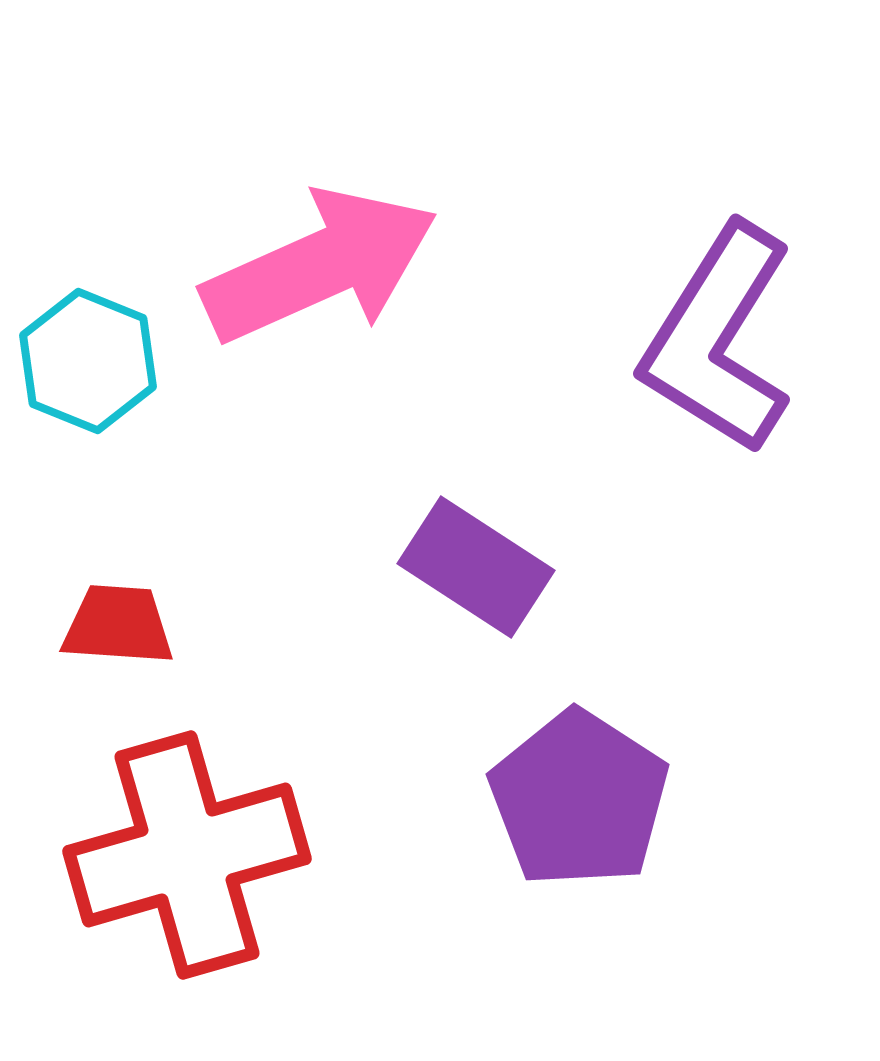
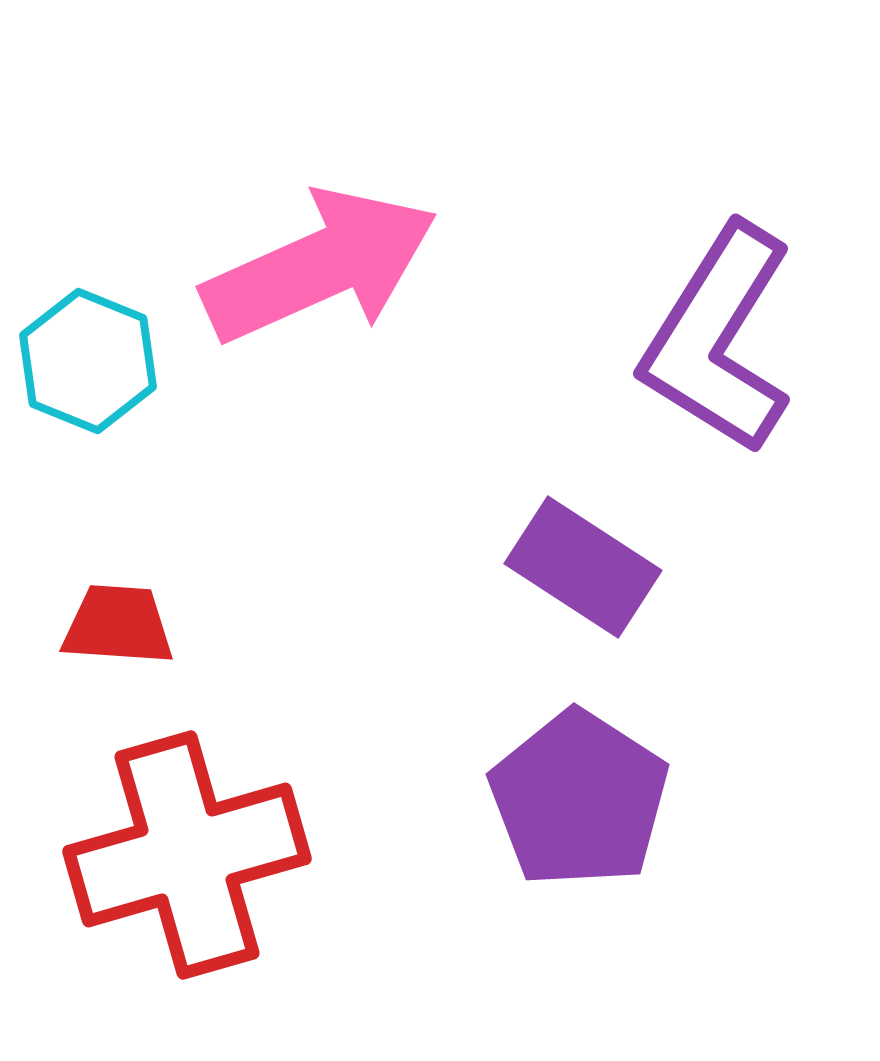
purple rectangle: moved 107 px right
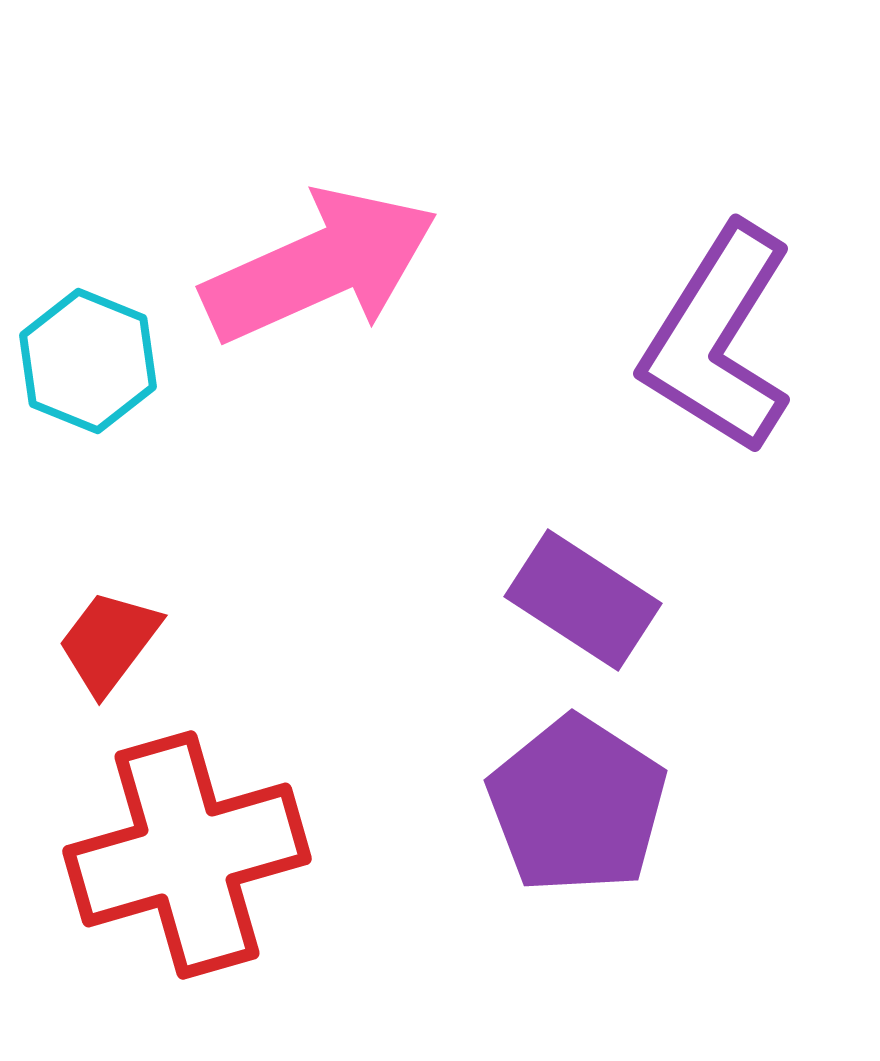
purple rectangle: moved 33 px down
red trapezoid: moved 9 px left, 17 px down; rotated 57 degrees counterclockwise
purple pentagon: moved 2 px left, 6 px down
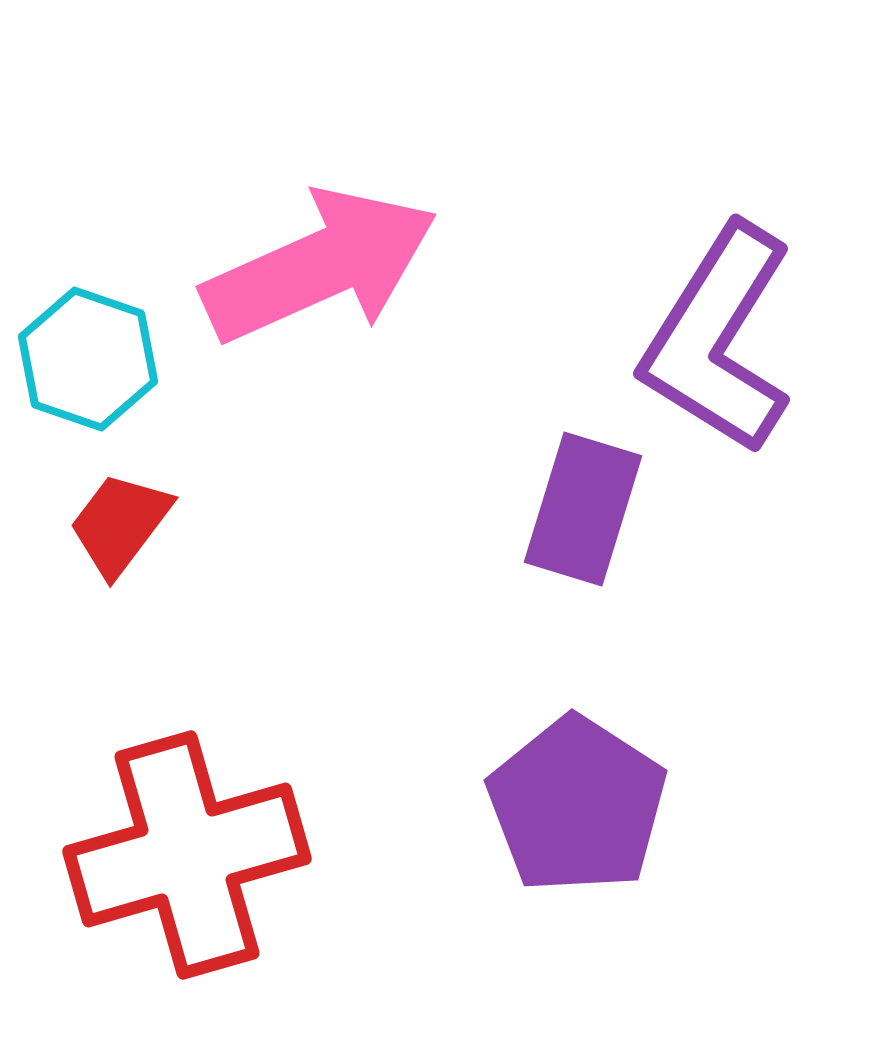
cyan hexagon: moved 2 px up; rotated 3 degrees counterclockwise
purple rectangle: moved 91 px up; rotated 74 degrees clockwise
red trapezoid: moved 11 px right, 118 px up
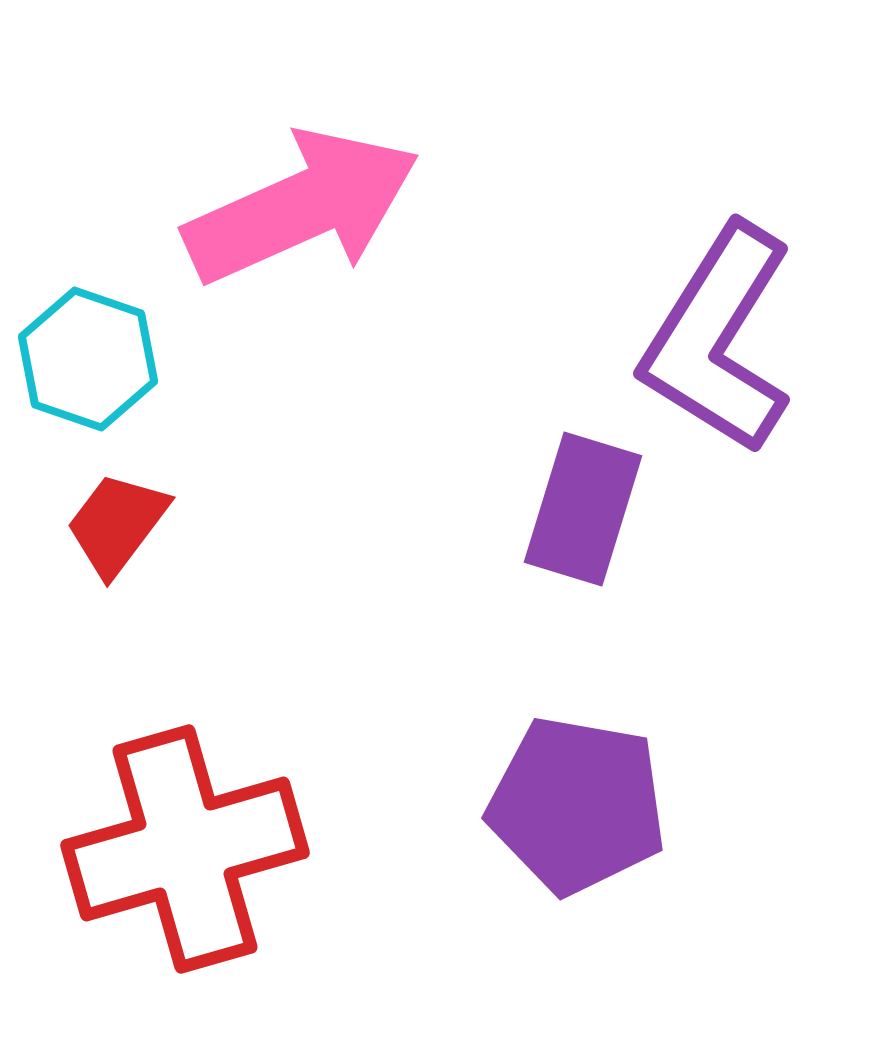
pink arrow: moved 18 px left, 59 px up
red trapezoid: moved 3 px left
purple pentagon: rotated 23 degrees counterclockwise
red cross: moved 2 px left, 6 px up
